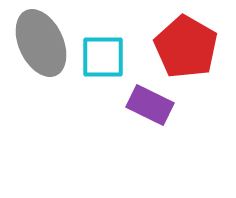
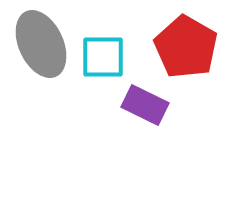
gray ellipse: moved 1 px down
purple rectangle: moved 5 px left
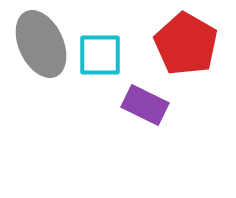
red pentagon: moved 3 px up
cyan square: moved 3 px left, 2 px up
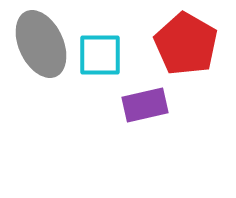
purple rectangle: rotated 39 degrees counterclockwise
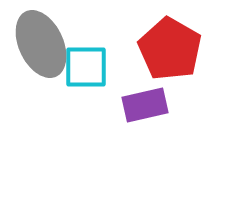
red pentagon: moved 16 px left, 5 px down
cyan square: moved 14 px left, 12 px down
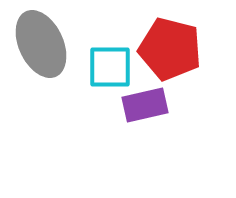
red pentagon: rotated 16 degrees counterclockwise
cyan square: moved 24 px right
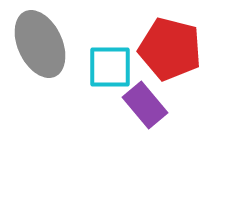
gray ellipse: moved 1 px left
purple rectangle: rotated 63 degrees clockwise
